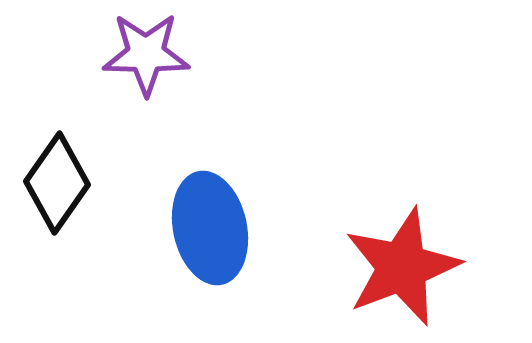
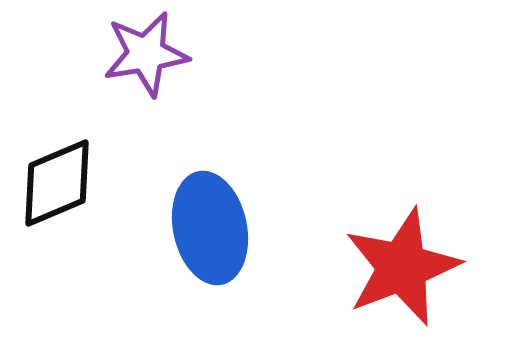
purple star: rotated 10 degrees counterclockwise
black diamond: rotated 32 degrees clockwise
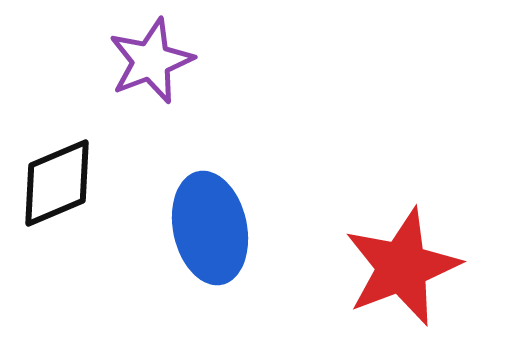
purple star: moved 5 px right, 7 px down; rotated 12 degrees counterclockwise
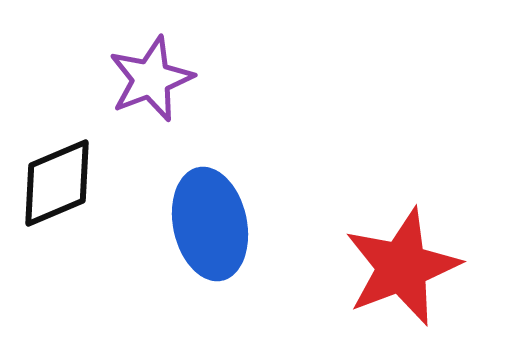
purple star: moved 18 px down
blue ellipse: moved 4 px up
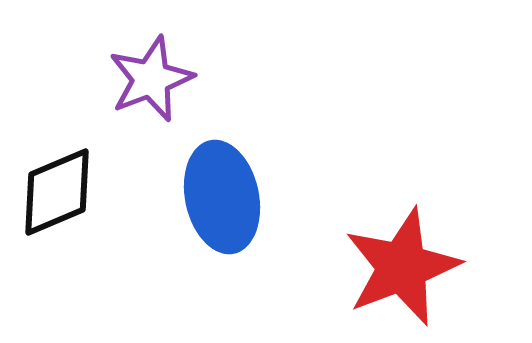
black diamond: moved 9 px down
blue ellipse: moved 12 px right, 27 px up
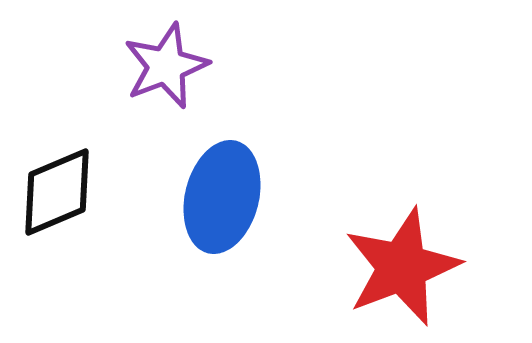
purple star: moved 15 px right, 13 px up
blue ellipse: rotated 26 degrees clockwise
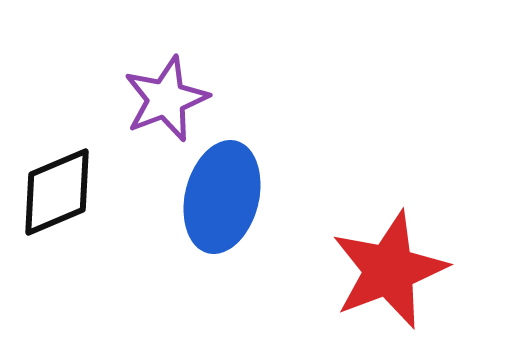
purple star: moved 33 px down
red star: moved 13 px left, 3 px down
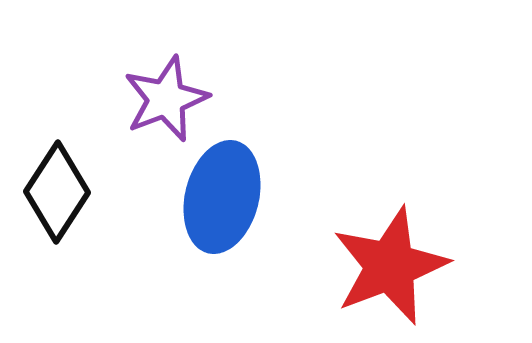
black diamond: rotated 34 degrees counterclockwise
red star: moved 1 px right, 4 px up
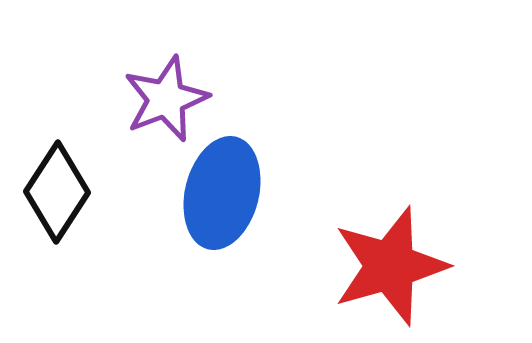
blue ellipse: moved 4 px up
red star: rotated 5 degrees clockwise
